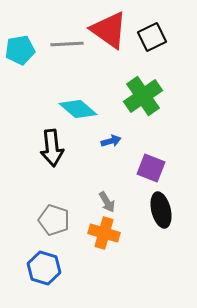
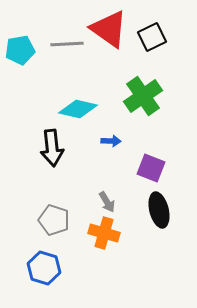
red triangle: moved 1 px up
cyan diamond: rotated 27 degrees counterclockwise
blue arrow: rotated 18 degrees clockwise
black ellipse: moved 2 px left
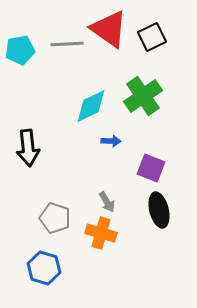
cyan diamond: moved 13 px right, 3 px up; rotated 39 degrees counterclockwise
black arrow: moved 24 px left
gray pentagon: moved 1 px right, 2 px up
orange cross: moved 3 px left
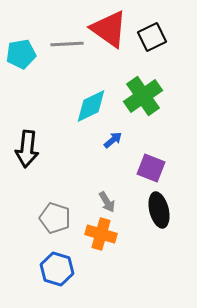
cyan pentagon: moved 1 px right, 4 px down
blue arrow: moved 2 px right, 1 px up; rotated 42 degrees counterclockwise
black arrow: moved 1 px left, 1 px down; rotated 12 degrees clockwise
orange cross: moved 1 px down
blue hexagon: moved 13 px right, 1 px down
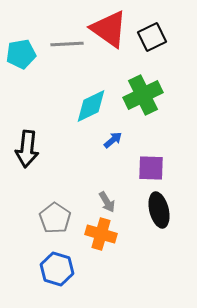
green cross: moved 1 px up; rotated 9 degrees clockwise
purple square: rotated 20 degrees counterclockwise
gray pentagon: rotated 16 degrees clockwise
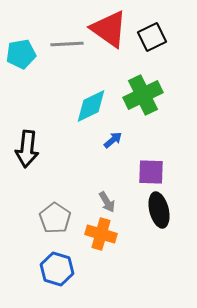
purple square: moved 4 px down
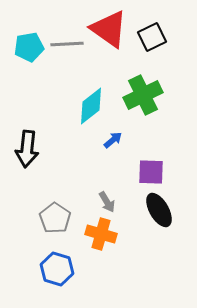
cyan pentagon: moved 8 px right, 7 px up
cyan diamond: rotated 12 degrees counterclockwise
black ellipse: rotated 16 degrees counterclockwise
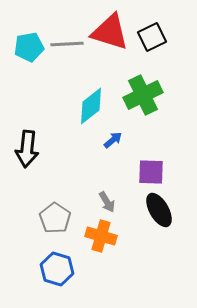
red triangle: moved 1 px right, 3 px down; rotated 18 degrees counterclockwise
orange cross: moved 2 px down
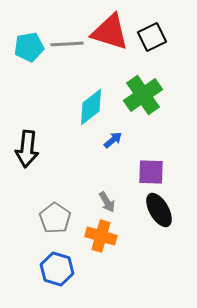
green cross: rotated 9 degrees counterclockwise
cyan diamond: moved 1 px down
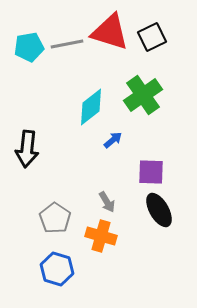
gray line: rotated 8 degrees counterclockwise
